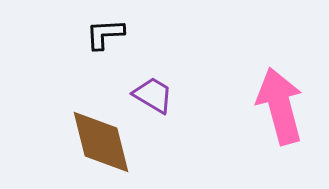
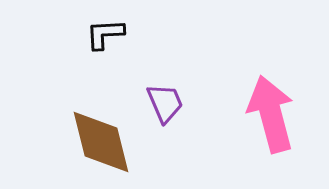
purple trapezoid: moved 12 px right, 8 px down; rotated 36 degrees clockwise
pink arrow: moved 9 px left, 8 px down
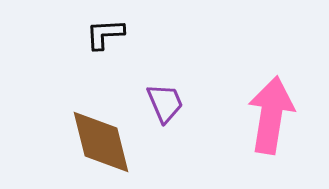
pink arrow: moved 1 px down; rotated 24 degrees clockwise
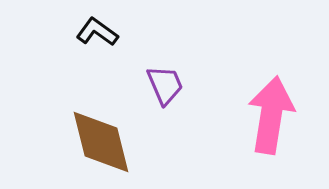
black L-shape: moved 8 px left, 2 px up; rotated 39 degrees clockwise
purple trapezoid: moved 18 px up
